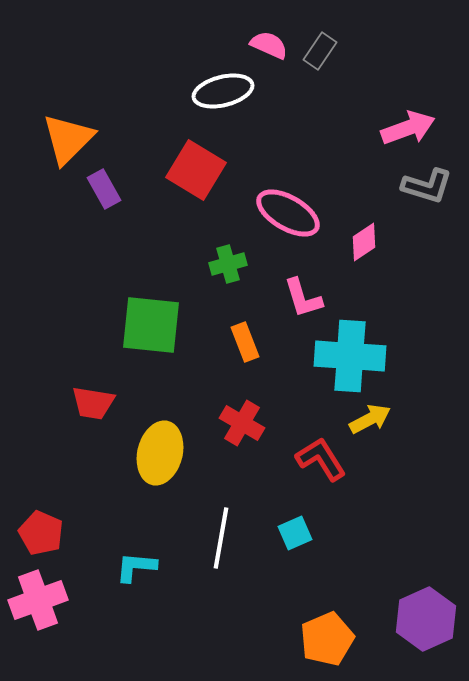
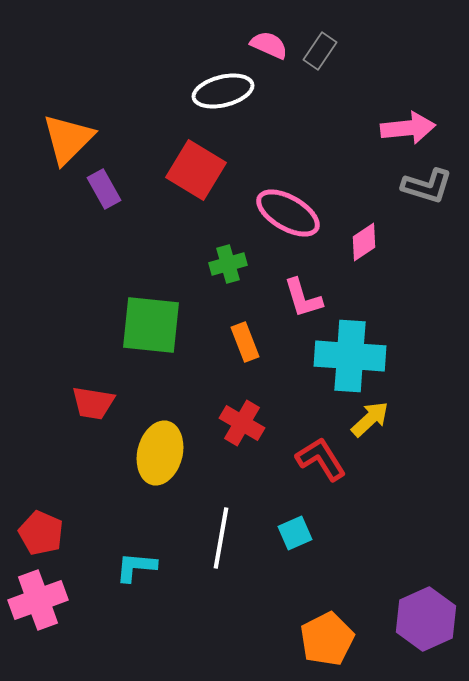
pink arrow: rotated 14 degrees clockwise
yellow arrow: rotated 15 degrees counterclockwise
orange pentagon: rotated 4 degrees counterclockwise
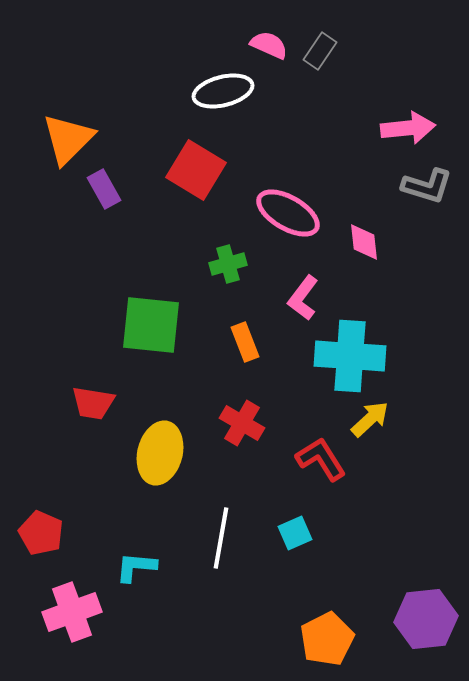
pink diamond: rotated 63 degrees counterclockwise
pink L-shape: rotated 54 degrees clockwise
pink cross: moved 34 px right, 12 px down
purple hexagon: rotated 18 degrees clockwise
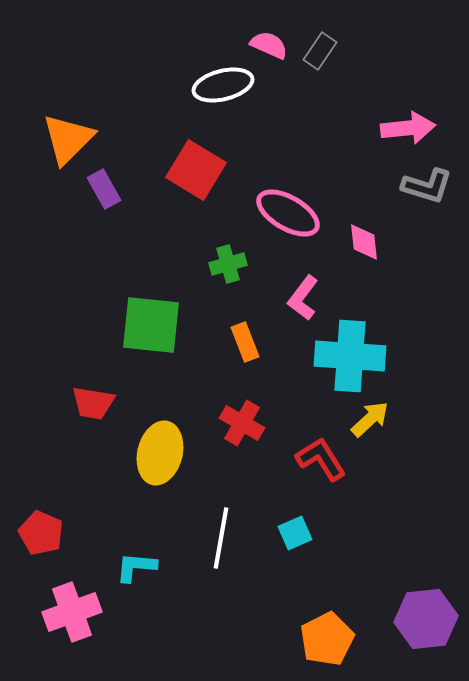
white ellipse: moved 6 px up
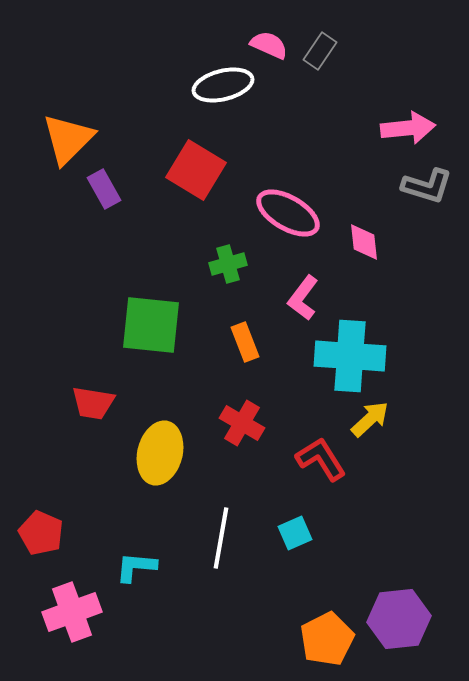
purple hexagon: moved 27 px left
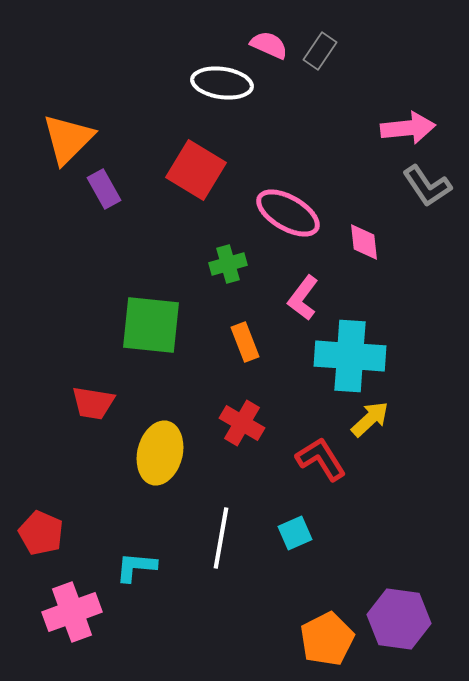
white ellipse: moved 1 px left, 2 px up; rotated 22 degrees clockwise
gray L-shape: rotated 39 degrees clockwise
purple hexagon: rotated 14 degrees clockwise
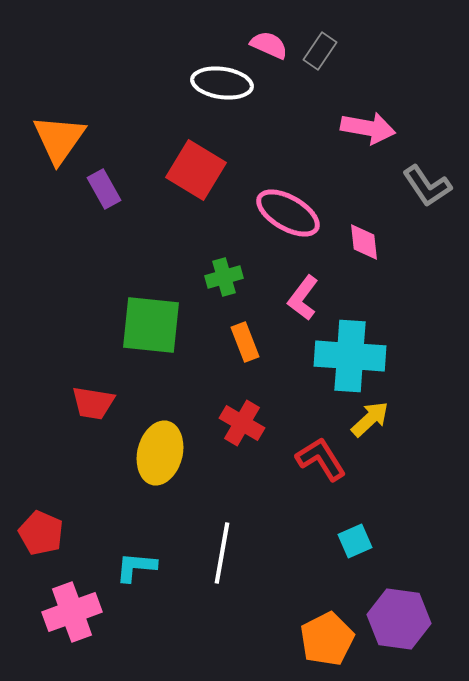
pink arrow: moved 40 px left; rotated 16 degrees clockwise
orange triangle: moved 9 px left; rotated 10 degrees counterclockwise
green cross: moved 4 px left, 13 px down
cyan square: moved 60 px right, 8 px down
white line: moved 1 px right, 15 px down
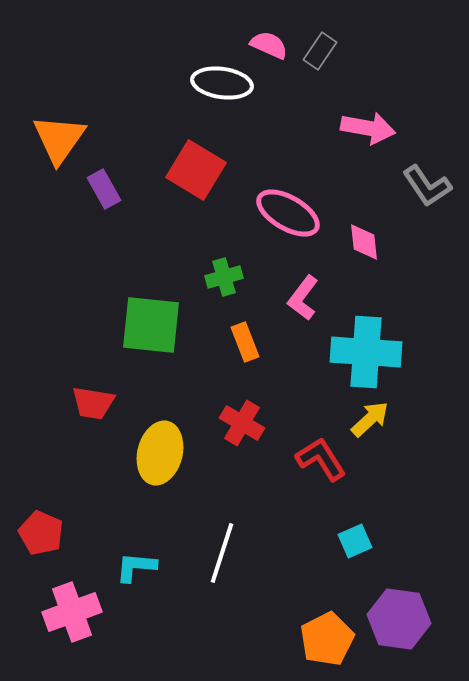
cyan cross: moved 16 px right, 4 px up
white line: rotated 8 degrees clockwise
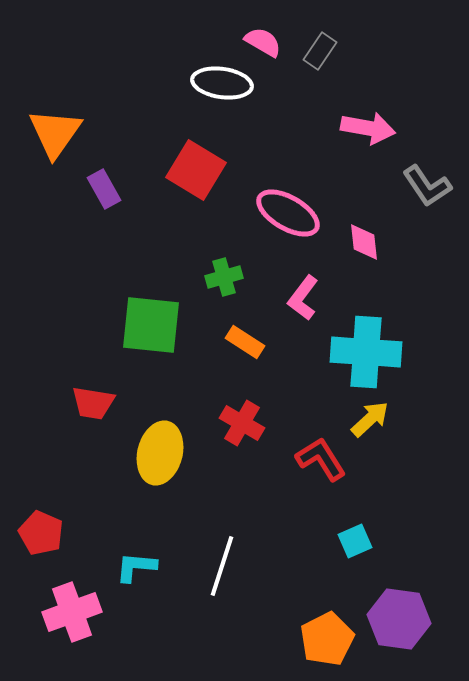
pink semicircle: moved 6 px left, 3 px up; rotated 6 degrees clockwise
orange triangle: moved 4 px left, 6 px up
orange rectangle: rotated 36 degrees counterclockwise
white line: moved 13 px down
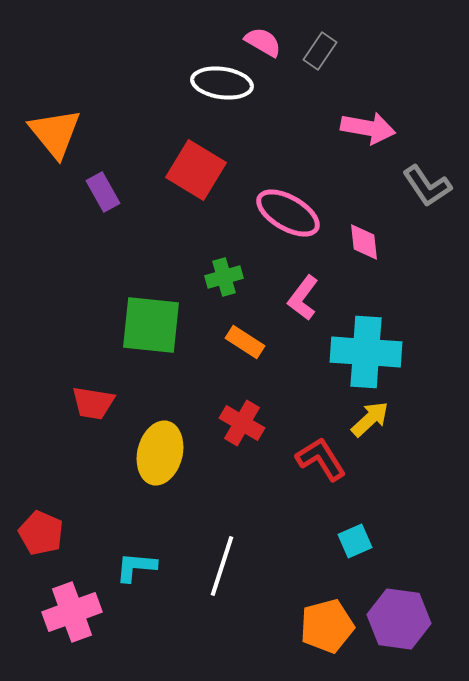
orange triangle: rotated 14 degrees counterclockwise
purple rectangle: moved 1 px left, 3 px down
orange pentagon: moved 13 px up; rotated 12 degrees clockwise
